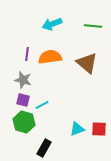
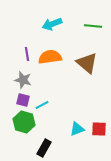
purple line: rotated 16 degrees counterclockwise
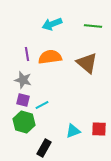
cyan triangle: moved 4 px left, 2 px down
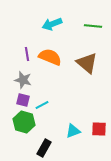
orange semicircle: rotated 30 degrees clockwise
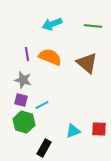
purple square: moved 2 px left
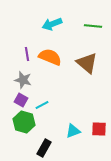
purple square: rotated 16 degrees clockwise
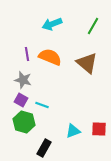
green line: rotated 66 degrees counterclockwise
cyan line: rotated 48 degrees clockwise
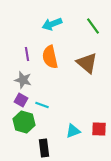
green line: rotated 66 degrees counterclockwise
orange semicircle: rotated 125 degrees counterclockwise
black rectangle: rotated 36 degrees counterclockwise
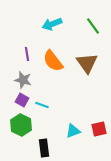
orange semicircle: moved 3 px right, 4 px down; rotated 25 degrees counterclockwise
brown triangle: rotated 15 degrees clockwise
purple square: moved 1 px right
green hexagon: moved 3 px left, 3 px down; rotated 10 degrees clockwise
red square: rotated 14 degrees counterclockwise
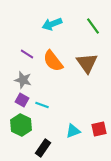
purple line: rotated 48 degrees counterclockwise
black rectangle: moved 1 px left; rotated 42 degrees clockwise
